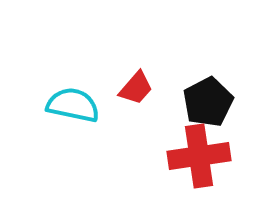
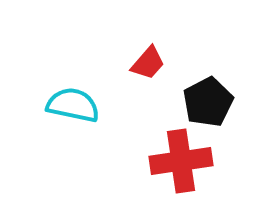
red trapezoid: moved 12 px right, 25 px up
red cross: moved 18 px left, 5 px down
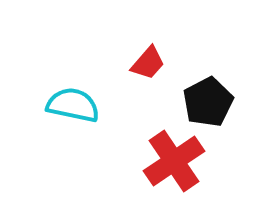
red cross: moved 7 px left; rotated 26 degrees counterclockwise
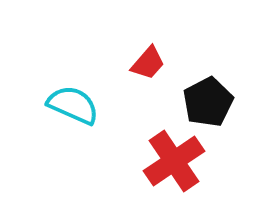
cyan semicircle: rotated 12 degrees clockwise
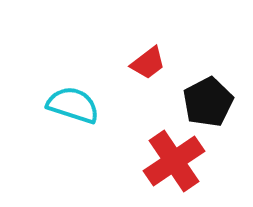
red trapezoid: rotated 12 degrees clockwise
cyan semicircle: rotated 6 degrees counterclockwise
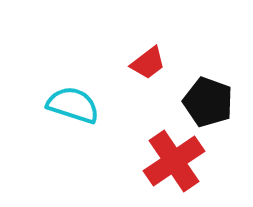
black pentagon: rotated 24 degrees counterclockwise
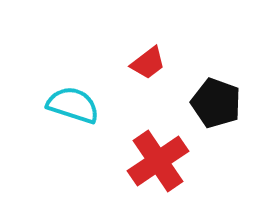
black pentagon: moved 8 px right, 1 px down
red cross: moved 16 px left
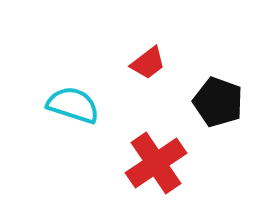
black pentagon: moved 2 px right, 1 px up
red cross: moved 2 px left, 2 px down
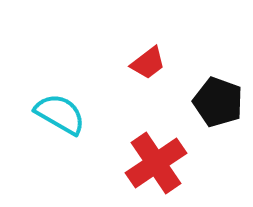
cyan semicircle: moved 13 px left, 9 px down; rotated 12 degrees clockwise
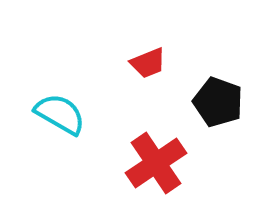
red trapezoid: rotated 15 degrees clockwise
